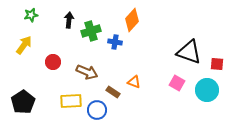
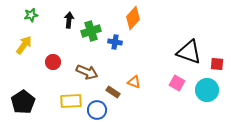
orange diamond: moved 1 px right, 2 px up
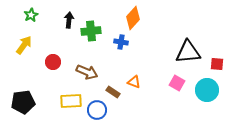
green star: rotated 16 degrees counterclockwise
green cross: rotated 12 degrees clockwise
blue cross: moved 6 px right
black triangle: moved 1 px left; rotated 24 degrees counterclockwise
black pentagon: rotated 25 degrees clockwise
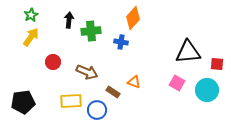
yellow arrow: moved 7 px right, 8 px up
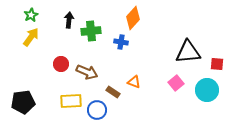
red circle: moved 8 px right, 2 px down
pink square: moved 1 px left; rotated 21 degrees clockwise
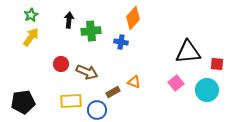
brown rectangle: rotated 64 degrees counterclockwise
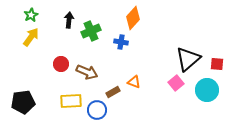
green cross: rotated 18 degrees counterclockwise
black triangle: moved 7 px down; rotated 36 degrees counterclockwise
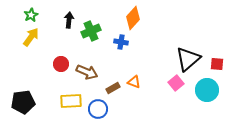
brown rectangle: moved 4 px up
blue circle: moved 1 px right, 1 px up
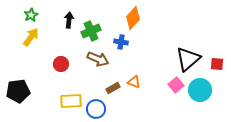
brown arrow: moved 11 px right, 13 px up
pink square: moved 2 px down
cyan circle: moved 7 px left
black pentagon: moved 5 px left, 11 px up
blue circle: moved 2 px left
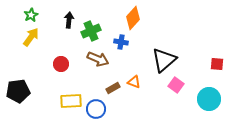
black triangle: moved 24 px left, 1 px down
pink square: rotated 14 degrees counterclockwise
cyan circle: moved 9 px right, 9 px down
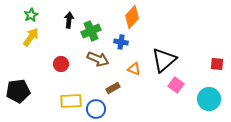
orange diamond: moved 1 px left, 1 px up
orange triangle: moved 13 px up
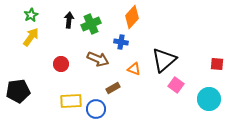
green cross: moved 7 px up
